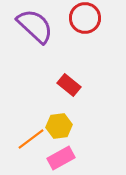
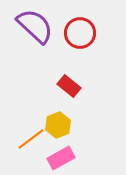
red circle: moved 5 px left, 15 px down
red rectangle: moved 1 px down
yellow hexagon: moved 1 px left, 1 px up; rotated 15 degrees counterclockwise
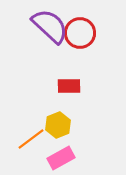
purple semicircle: moved 15 px right
red rectangle: rotated 40 degrees counterclockwise
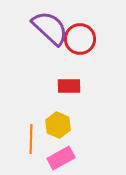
purple semicircle: moved 2 px down
red circle: moved 6 px down
yellow hexagon: rotated 15 degrees counterclockwise
orange line: rotated 52 degrees counterclockwise
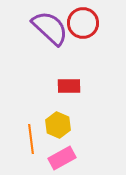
red circle: moved 3 px right, 16 px up
orange line: rotated 8 degrees counterclockwise
pink rectangle: moved 1 px right
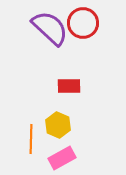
orange line: rotated 8 degrees clockwise
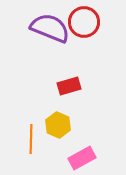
red circle: moved 1 px right, 1 px up
purple semicircle: rotated 21 degrees counterclockwise
red rectangle: rotated 15 degrees counterclockwise
pink rectangle: moved 20 px right
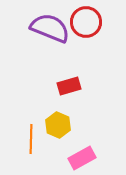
red circle: moved 2 px right
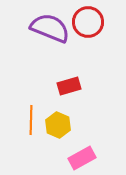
red circle: moved 2 px right
orange line: moved 19 px up
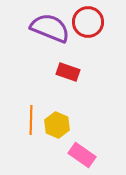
red rectangle: moved 1 px left, 14 px up; rotated 35 degrees clockwise
yellow hexagon: moved 1 px left
pink rectangle: moved 3 px up; rotated 64 degrees clockwise
